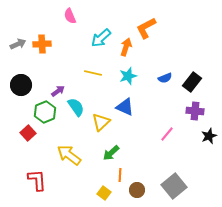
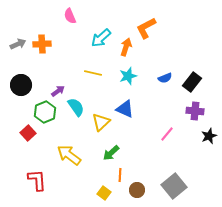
blue triangle: moved 2 px down
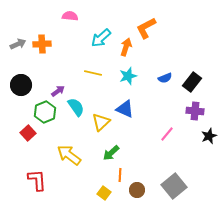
pink semicircle: rotated 119 degrees clockwise
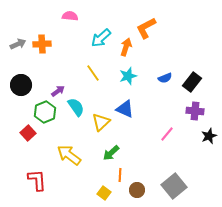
yellow line: rotated 42 degrees clockwise
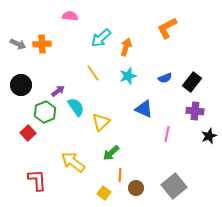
orange L-shape: moved 21 px right
gray arrow: rotated 49 degrees clockwise
blue triangle: moved 19 px right
pink line: rotated 28 degrees counterclockwise
yellow arrow: moved 4 px right, 7 px down
brown circle: moved 1 px left, 2 px up
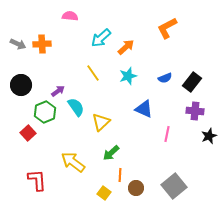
orange arrow: rotated 30 degrees clockwise
